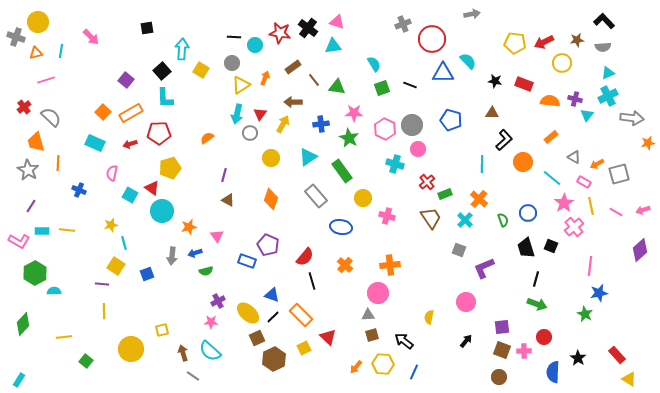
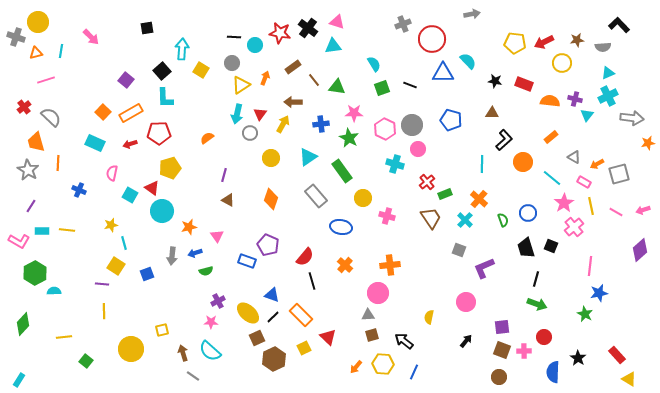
black L-shape at (604, 21): moved 15 px right, 4 px down
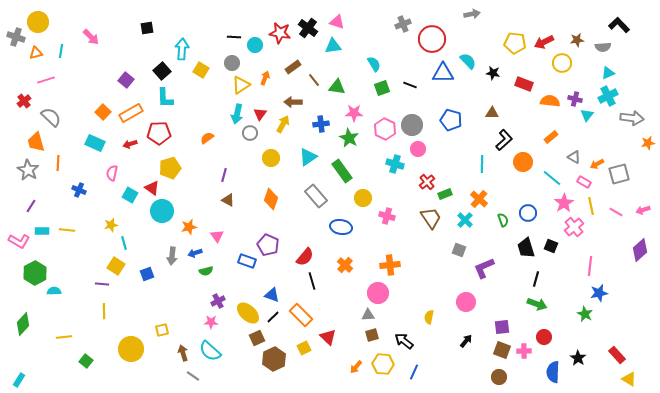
black star at (495, 81): moved 2 px left, 8 px up
red cross at (24, 107): moved 6 px up
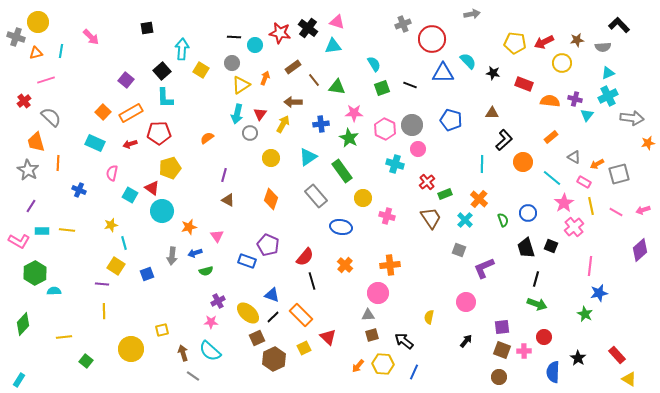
orange arrow at (356, 367): moved 2 px right, 1 px up
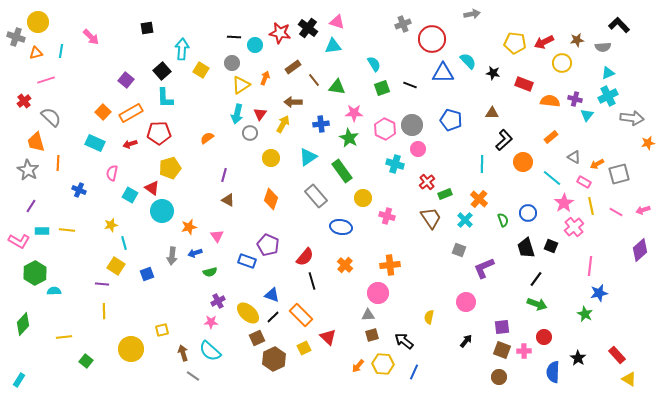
green semicircle at (206, 271): moved 4 px right, 1 px down
black line at (536, 279): rotated 21 degrees clockwise
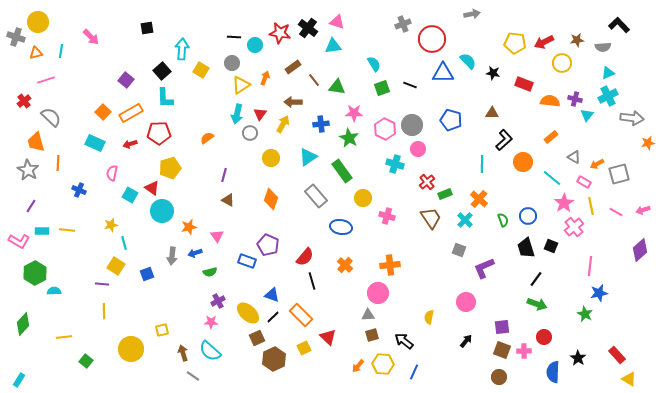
blue circle at (528, 213): moved 3 px down
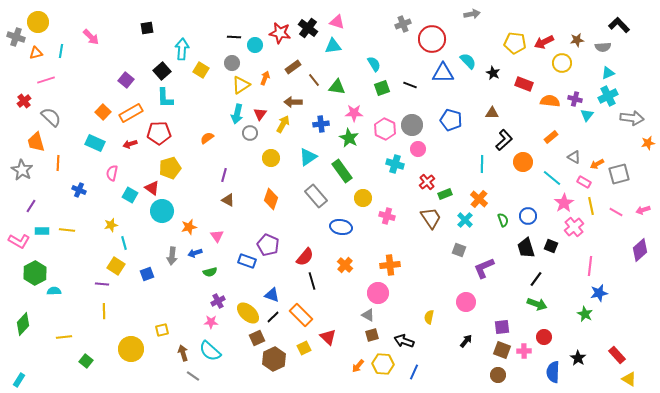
black star at (493, 73): rotated 16 degrees clockwise
gray star at (28, 170): moved 6 px left
gray triangle at (368, 315): rotated 32 degrees clockwise
black arrow at (404, 341): rotated 18 degrees counterclockwise
brown circle at (499, 377): moved 1 px left, 2 px up
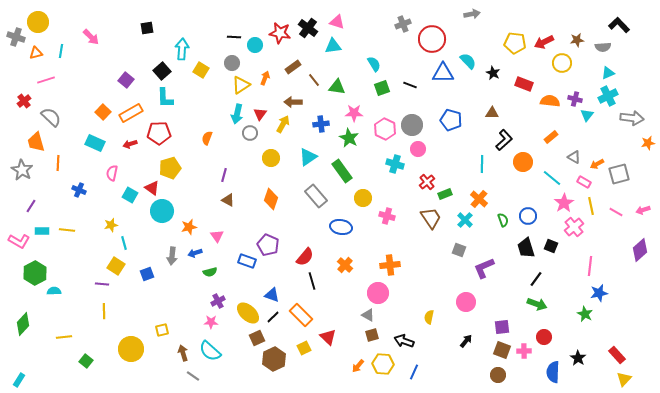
orange semicircle at (207, 138): rotated 32 degrees counterclockwise
yellow triangle at (629, 379): moved 5 px left; rotated 42 degrees clockwise
